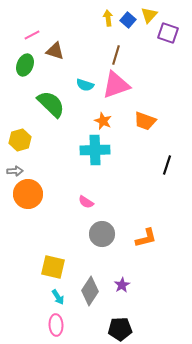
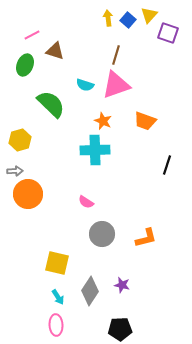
yellow square: moved 4 px right, 4 px up
purple star: rotated 28 degrees counterclockwise
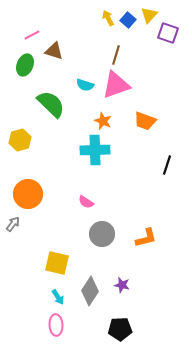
yellow arrow: rotated 21 degrees counterclockwise
brown triangle: moved 1 px left
gray arrow: moved 2 px left, 53 px down; rotated 49 degrees counterclockwise
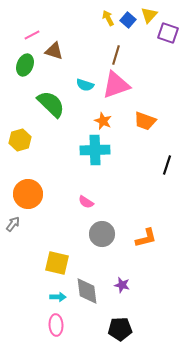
gray diamond: moved 3 px left; rotated 40 degrees counterclockwise
cyan arrow: rotated 56 degrees counterclockwise
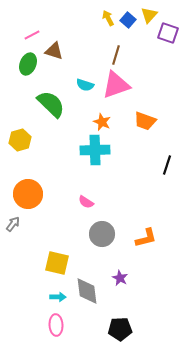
green ellipse: moved 3 px right, 1 px up
orange star: moved 1 px left, 1 px down
purple star: moved 2 px left, 7 px up; rotated 14 degrees clockwise
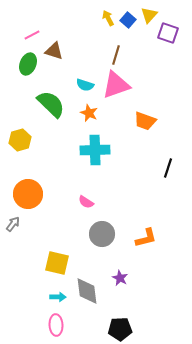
orange star: moved 13 px left, 9 px up
black line: moved 1 px right, 3 px down
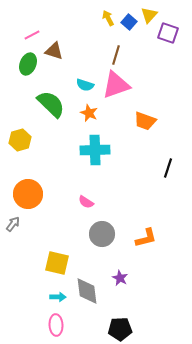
blue square: moved 1 px right, 2 px down
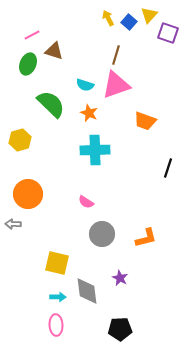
gray arrow: rotated 126 degrees counterclockwise
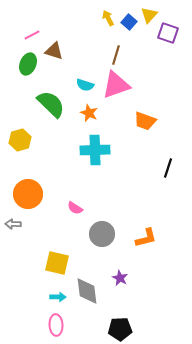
pink semicircle: moved 11 px left, 6 px down
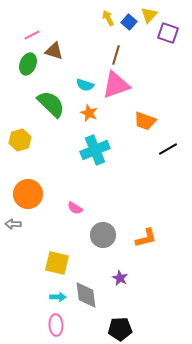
cyan cross: rotated 20 degrees counterclockwise
black line: moved 19 px up; rotated 42 degrees clockwise
gray circle: moved 1 px right, 1 px down
gray diamond: moved 1 px left, 4 px down
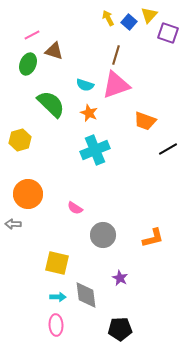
orange L-shape: moved 7 px right
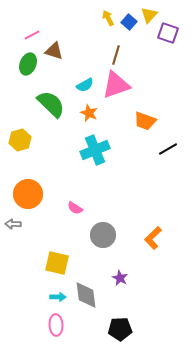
cyan semicircle: rotated 48 degrees counterclockwise
orange L-shape: rotated 150 degrees clockwise
